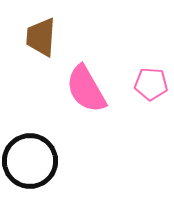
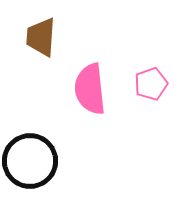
pink pentagon: rotated 24 degrees counterclockwise
pink semicircle: moved 4 px right; rotated 24 degrees clockwise
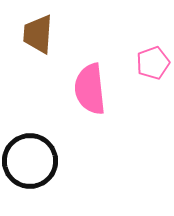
brown trapezoid: moved 3 px left, 3 px up
pink pentagon: moved 2 px right, 21 px up
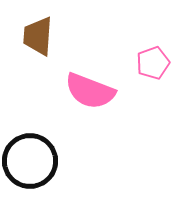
brown trapezoid: moved 2 px down
pink semicircle: moved 2 px down; rotated 63 degrees counterclockwise
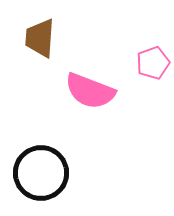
brown trapezoid: moved 2 px right, 2 px down
black circle: moved 11 px right, 12 px down
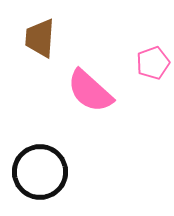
pink semicircle: rotated 21 degrees clockwise
black circle: moved 1 px left, 1 px up
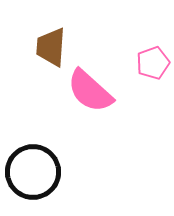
brown trapezoid: moved 11 px right, 9 px down
black circle: moved 7 px left
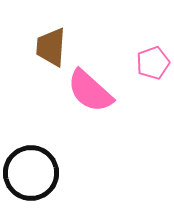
black circle: moved 2 px left, 1 px down
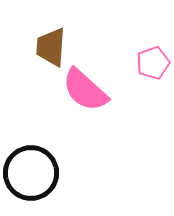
pink semicircle: moved 5 px left, 1 px up
